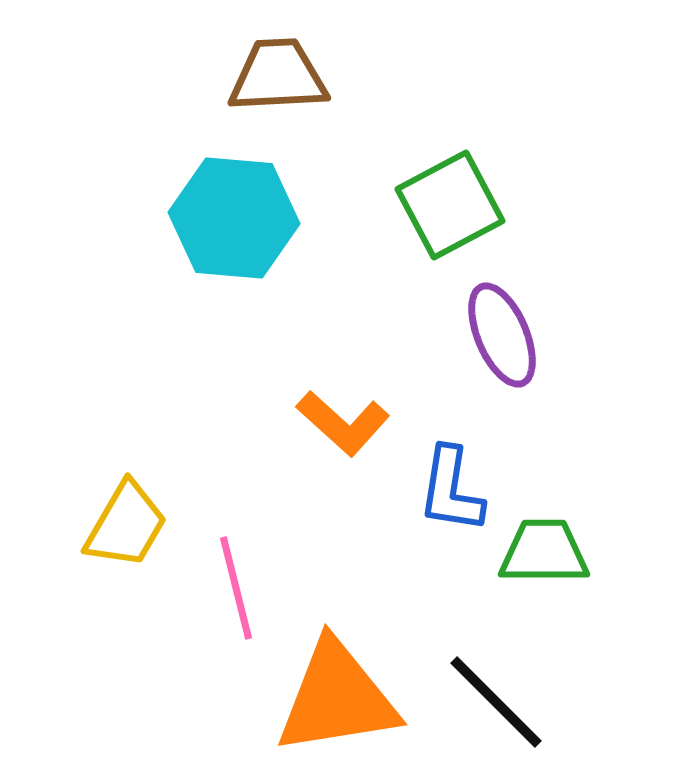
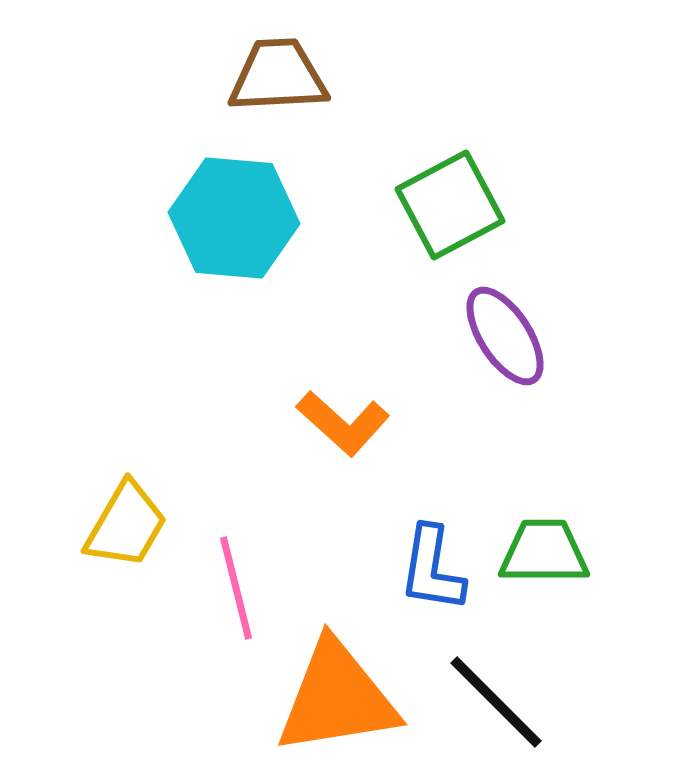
purple ellipse: moved 3 px right, 1 px down; rotated 10 degrees counterclockwise
blue L-shape: moved 19 px left, 79 px down
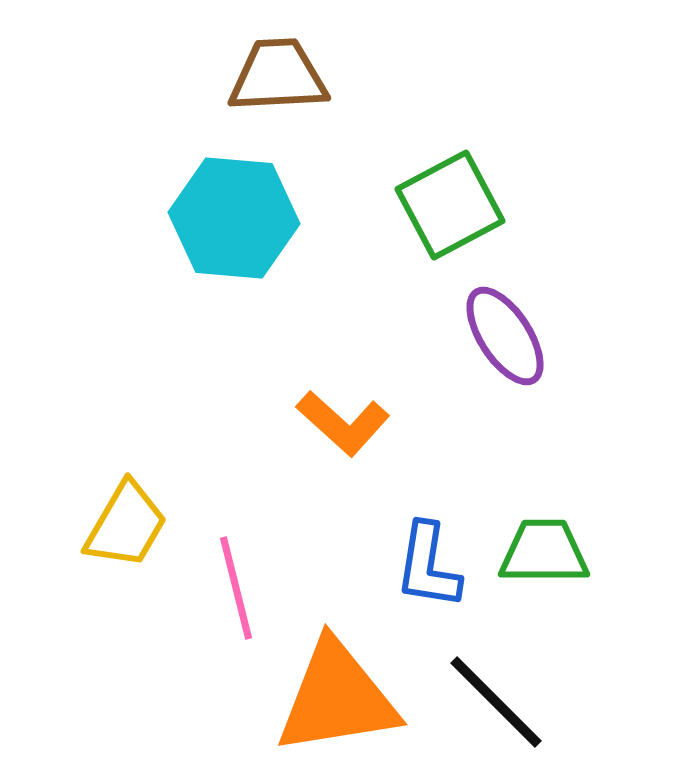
blue L-shape: moved 4 px left, 3 px up
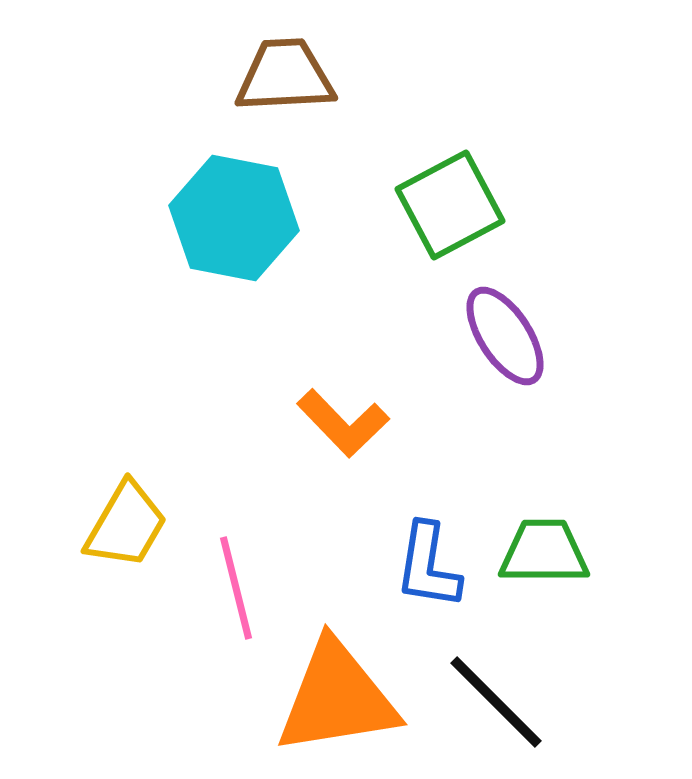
brown trapezoid: moved 7 px right
cyan hexagon: rotated 6 degrees clockwise
orange L-shape: rotated 4 degrees clockwise
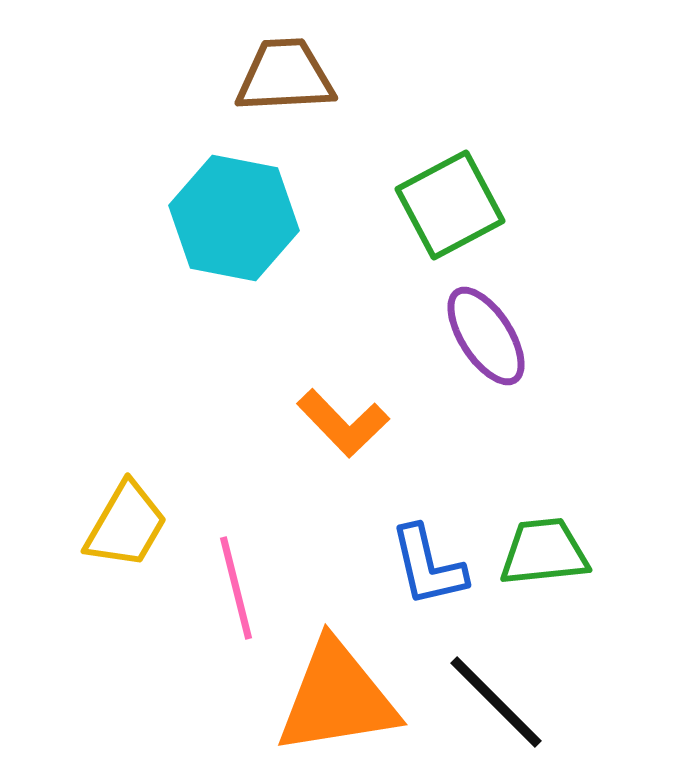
purple ellipse: moved 19 px left
green trapezoid: rotated 6 degrees counterclockwise
blue L-shape: rotated 22 degrees counterclockwise
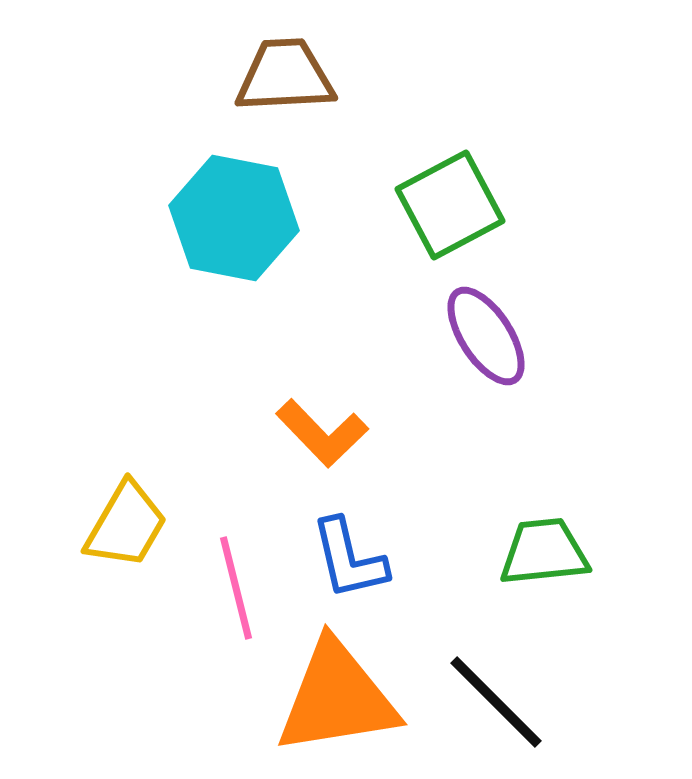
orange L-shape: moved 21 px left, 10 px down
blue L-shape: moved 79 px left, 7 px up
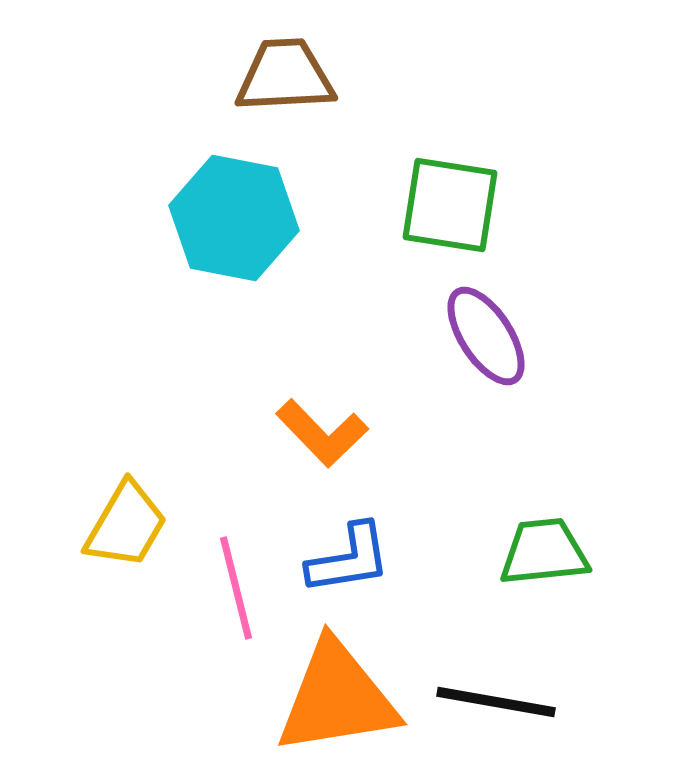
green square: rotated 37 degrees clockwise
blue L-shape: rotated 86 degrees counterclockwise
black line: rotated 35 degrees counterclockwise
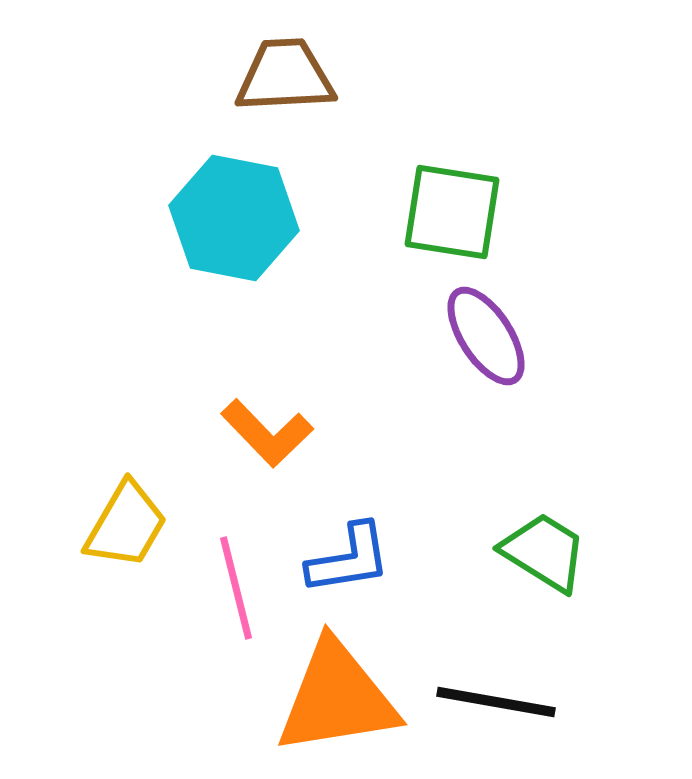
green square: moved 2 px right, 7 px down
orange L-shape: moved 55 px left
green trapezoid: rotated 38 degrees clockwise
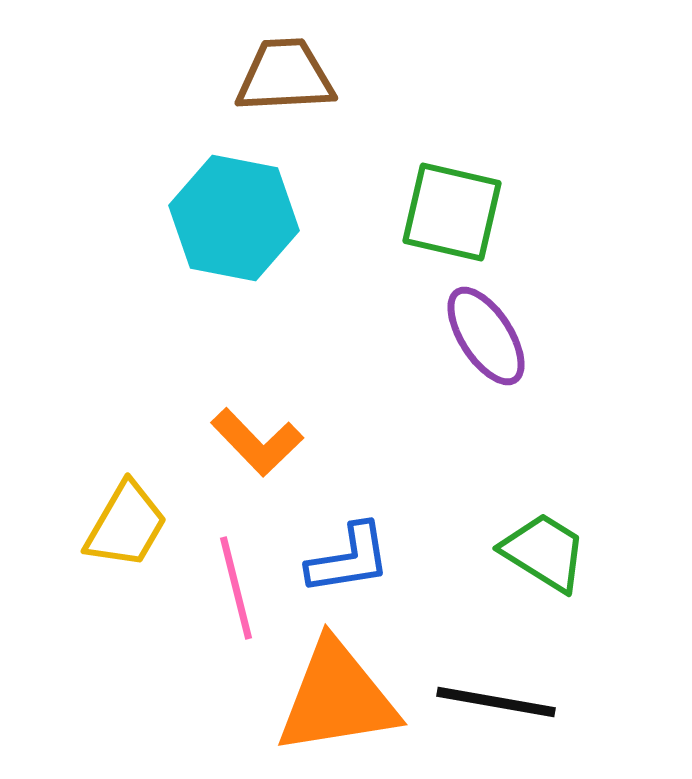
green square: rotated 4 degrees clockwise
orange L-shape: moved 10 px left, 9 px down
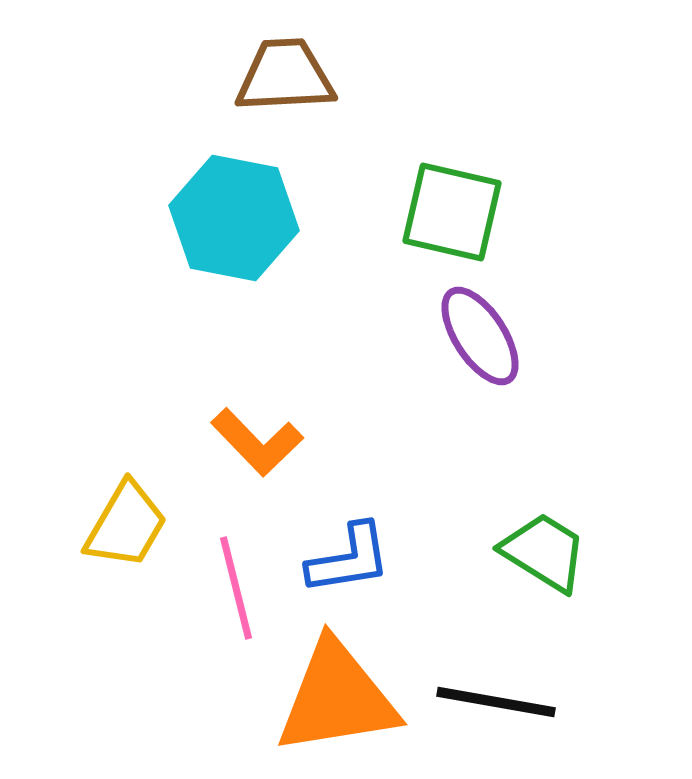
purple ellipse: moved 6 px left
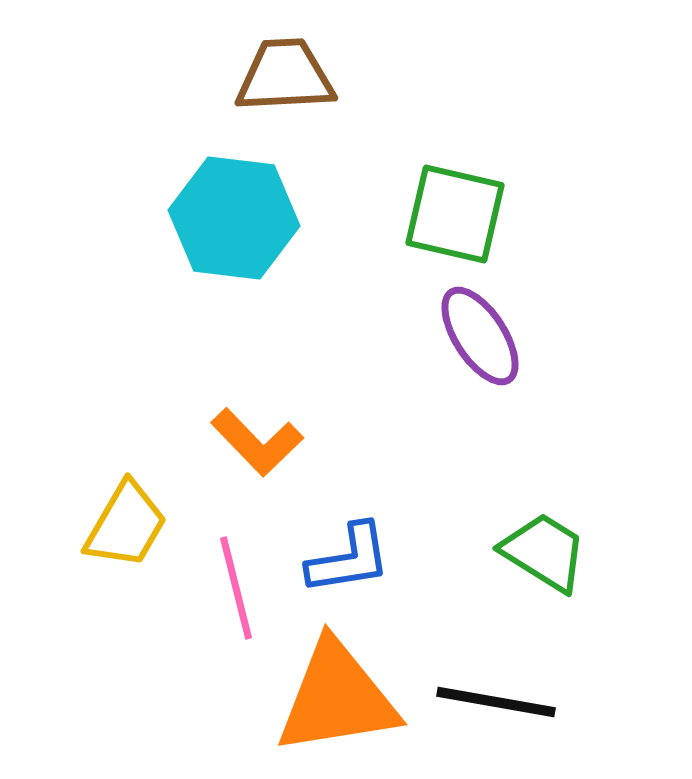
green square: moved 3 px right, 2 px down
cyan hexagon: rotated 4 degrees counterclockwise
